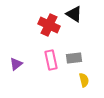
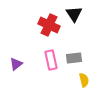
black triangle: rotated 24 degrees clockwise
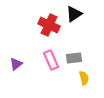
black triangle: rotated 30 degrees clockwise
pink rectangle: rotated 12 degrees counterclockwise
yellow semicircle: moved 2 px up
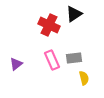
pink rectangle: moved 1 px right
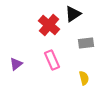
black triangle: moved 1 px left
red cross: rotated 15 degrees clockwise
gray rectangle: moved 12 px right, 15 px up
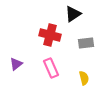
red cross: moved 1 px right, 10 px down; rotated 25 degrees counterclockwise
pink rectangle: moved 1 px left, 8 px down
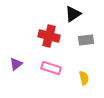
red cross: moved 1 px left, 1 px down
gray rectangle: moved 3 px up
pink rectangle: rotated 48 degrees counterclockwise
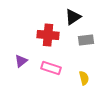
black triangle: moved 3 px down
red cross: moved 1 px left, 1 px up; rotated 10 degrees counterclockwise
purple triangle: moved 5 px right, 3 px up
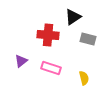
gray rectangle: moved 2 px right, 1 px up; rotated 21 degrees clockwise
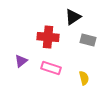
red cross: moved 2 px down
gray rectangle: moved 1 px down
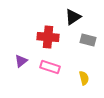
pink rectangle: moved 1 px left, 1 px up
